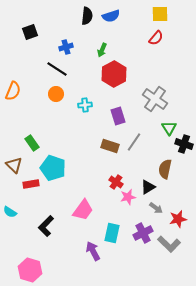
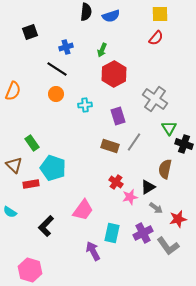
black semicircle: moved 1 px left, 4 px up
pink star: moved 2 px right
gray L-shape: moved 1 px left, 2 px down; rotated 10 degrees clockwise
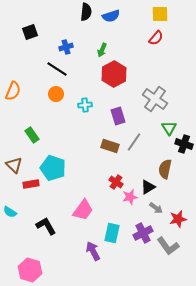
green rectangle: moved 8 px up
black L-shape: rotated 105 degrees clockwise
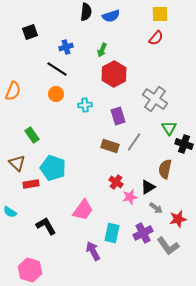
brown triangle: moved 3 px right, 2 px up
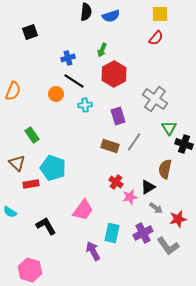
blue cross: moved 2 px right, 11 px down
black line: moved 17 px right, 12 px down
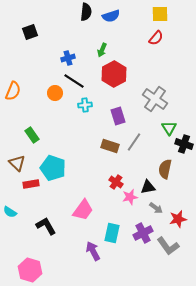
orange circle: moved 1 px left, 1 px up
black triangle: rotated 21 degrees clockwise
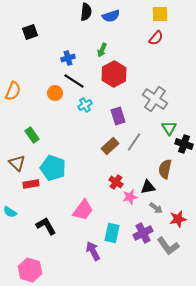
cyan cross: rotated 24 degrees counterclockwise
brown rectangle: rotated 60 degrees counterclockwise
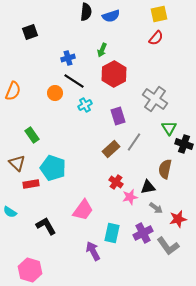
yellow square: moved 1 px left; rotated 12 degrees counterclockwise
brown rectangle: moved 1 px right, 3 px down
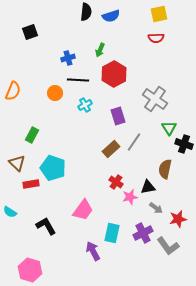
red semicircle: rotated 49 degrees clockwise
green arrow: moved 2 px left
black line: moved 4 px right, 1 px up; rotated 30 degrees counterclockwise
green rectangle: rotated 63 degrees clockwise
